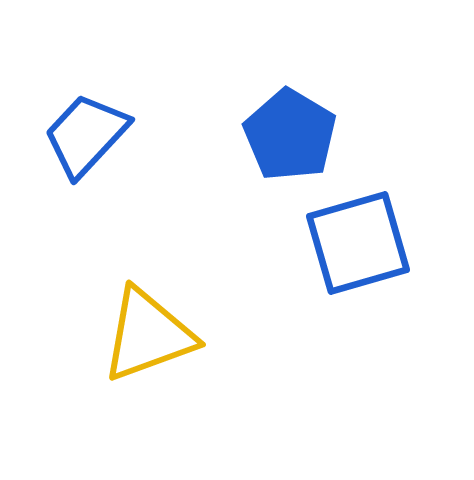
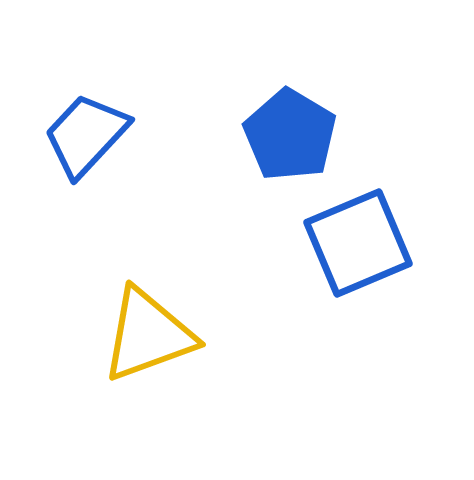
blue square: rotated 7 degrees counterclockwise
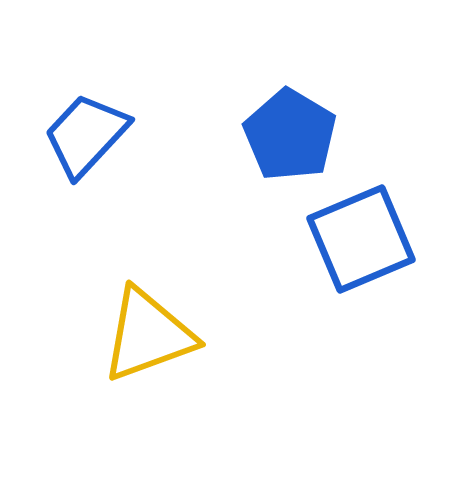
blue square: moved 3 px right, 4 px up
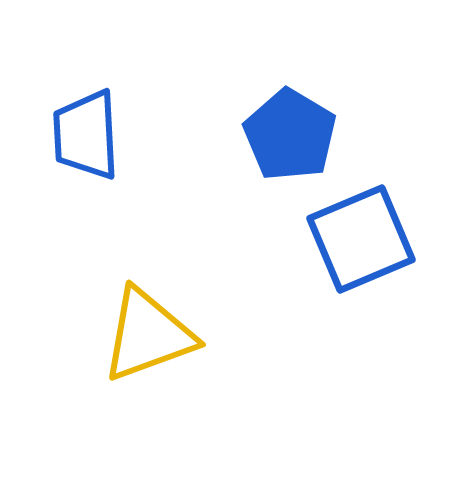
blue trapezoid: rotated 46 degrees counterclockwise
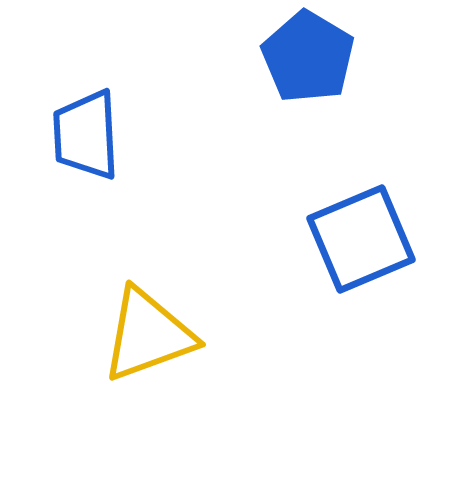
blue pentagon: moved 18 px right, 78 px up
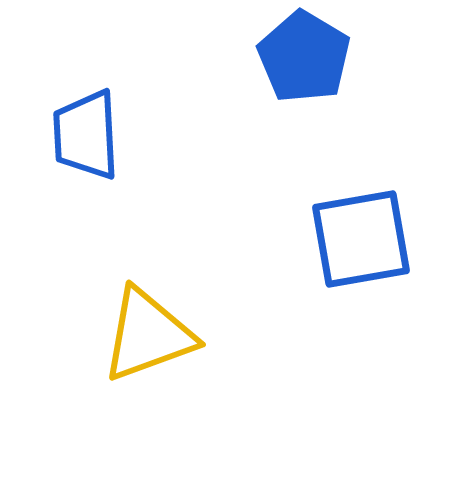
blue pentagon: moved 4 px left
blue square: rotated 13 degrees clockwise
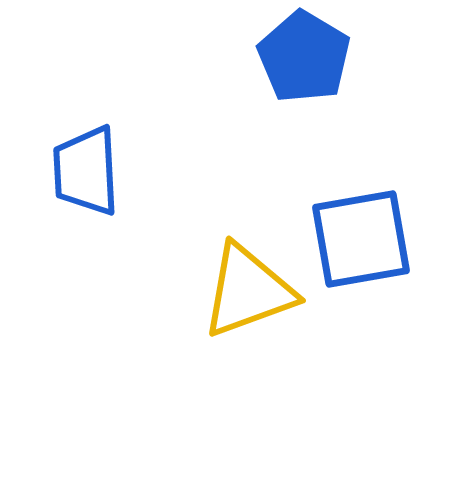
blue trapezoid: moved 36 px down
yellow triangle: moved 100 px right, 44 px up
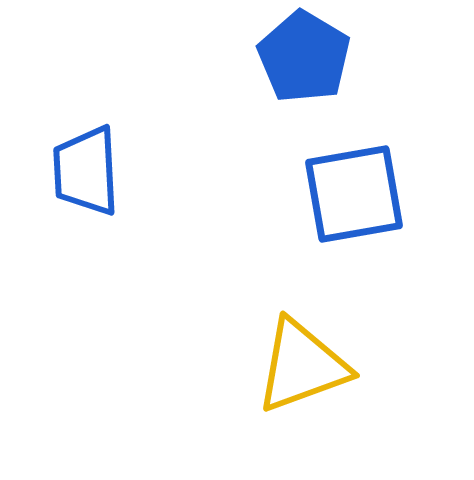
blue square: moved 7 px left, 45 px up
yellow triangle: moved 54 px right, 75 px down
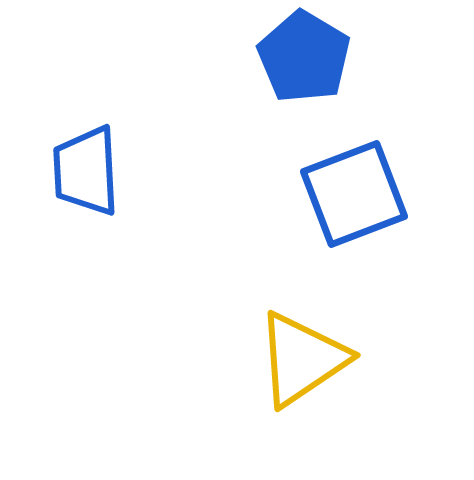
blue square: rotated 11 degrees counterclockwise
yellow triangle: moved 7 px up; rotated 14 degrees counterclockwise
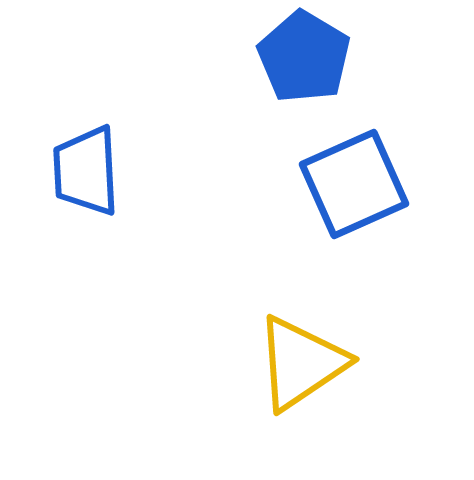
blue square: moved 10 px up; rotated 3 degrees counterclockwise
yellow triangle: moved 1 px left, 4 px down
